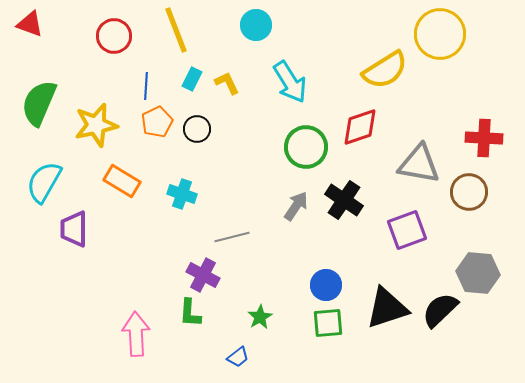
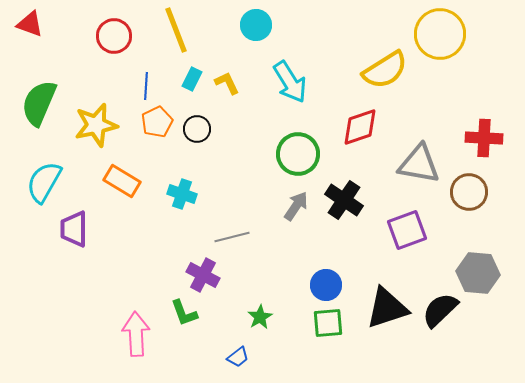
green circle: moved 8 px left, 7 px down
green L-shape: moved 6 px left; rotated 24 degrees counterclockwise
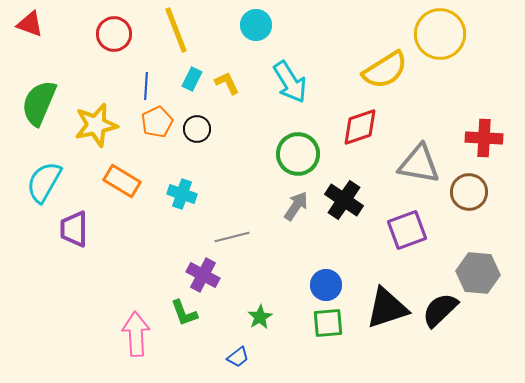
red circle: moved 2 px up
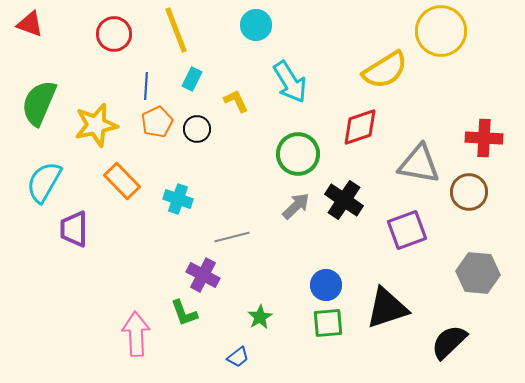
yellow circle: moved 1 px right, 3 px up
yellow L-shape: moved 9 px right, 18 px down
orange rectangle: rotated 15 degrees clockwise
cyan cross: moved 4 px left, 5 px down
gray arrow: rotated 12 degrees clockwise
black semicircle: moved 9 px right, 32 px down
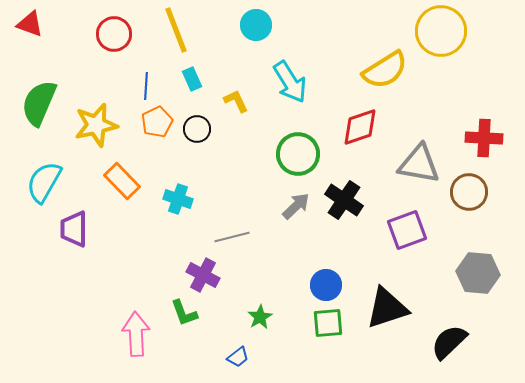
cyan rectangle: rotated 50 degrees counterclockwise
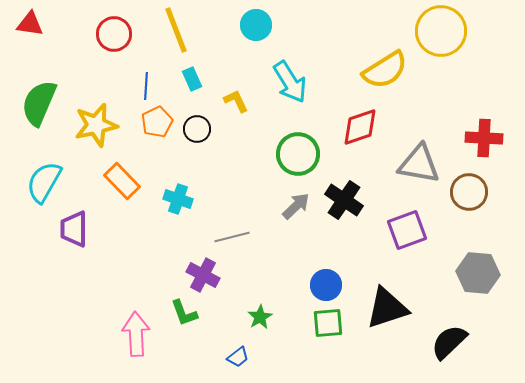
red triangle: rotated 12 degrees counterclockwise
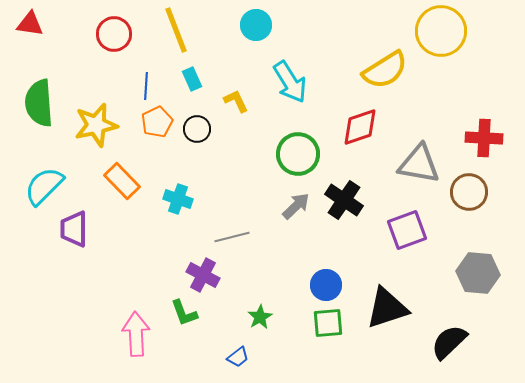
green semicircle: rotated 27 degrees counterclockwise
cyan semicircle: moved 4 px down; rotated 15 degrees clockwise
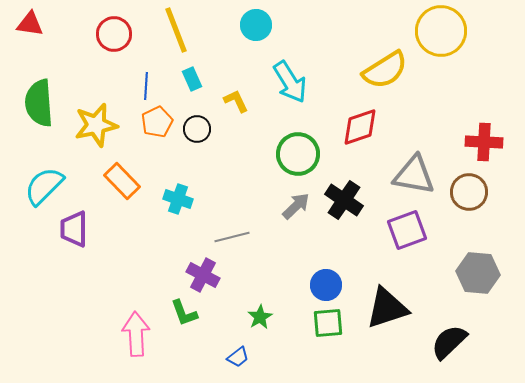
red cross: moved 4 px down
gray triangle: moved 5 px left, 11 px down
